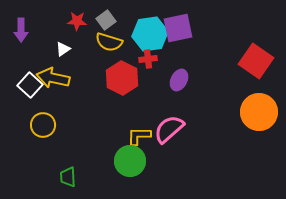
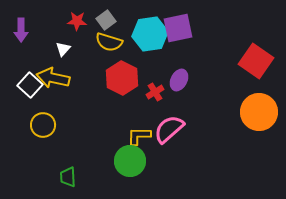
white triangle: rotated 14 degrees counterclockwise
red cross: moved 7 px right, 33 px down; rotated 24 degrees counterclockwise
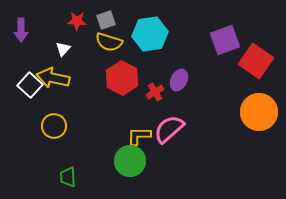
gray square: rotated 18 degrees clockwise
purple square: moved 47 px right, 12 px down; rotated 8 degrees counterclockwise
yellow circle: moved 11 px right, 1 px down
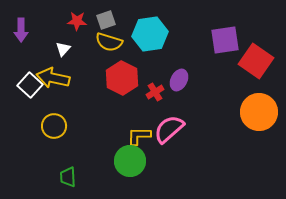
purple square: rotated 12 degrees clockwise
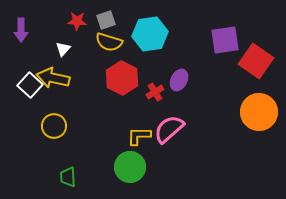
green circle: moved 6 px down
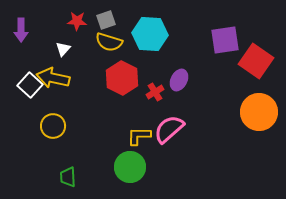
cyan hexagon: rotated 12 degrees clockwise
yellow circle: moved 1 px left
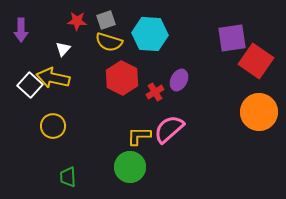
purple square: moved 7 px right, 2 px up
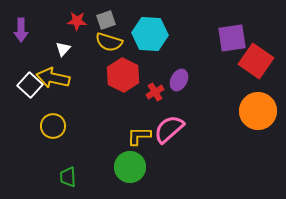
red hexagon: moved 1 px right, 3 px up
orange circle: moved 1 px left, 1 px up
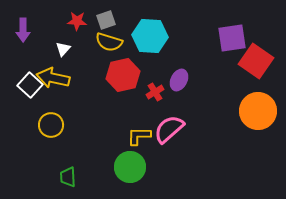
purple arrow: moved 2 px right
cyan hexagon: moved 2 px down
red hexagon: rotated 20 degrees clockwise
yellow circle: moved 2 px left, 1 px up
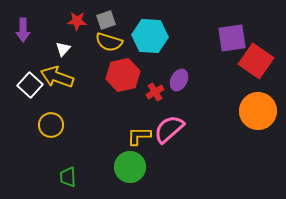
yellow arrow: moved 4 px right, 1 px up; rotated 8 degrees clockwise
